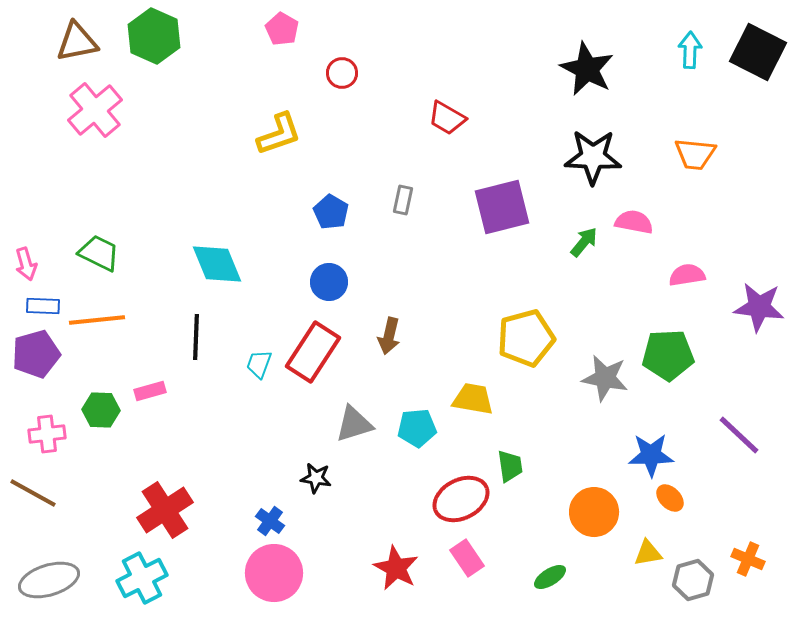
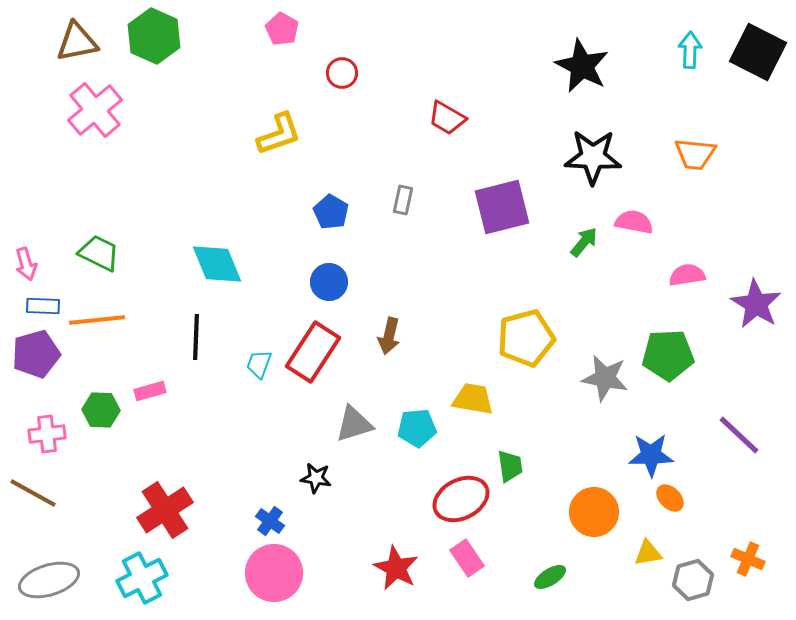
black star at (587, 69): moved 5 px left, 3 px up
purple star at (759, 307): moved 3 px left, 3 px up; rotated 24 degrees clockwise
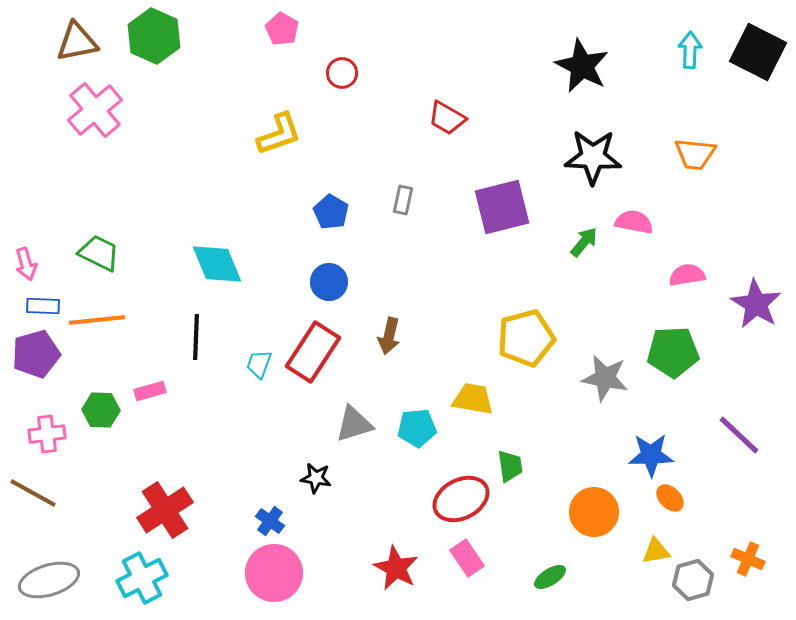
green pentagon at (668, 355): moved 5 px right, 3 px up
yellow triangle at (648, 553): moved 8 px right, 2 px up
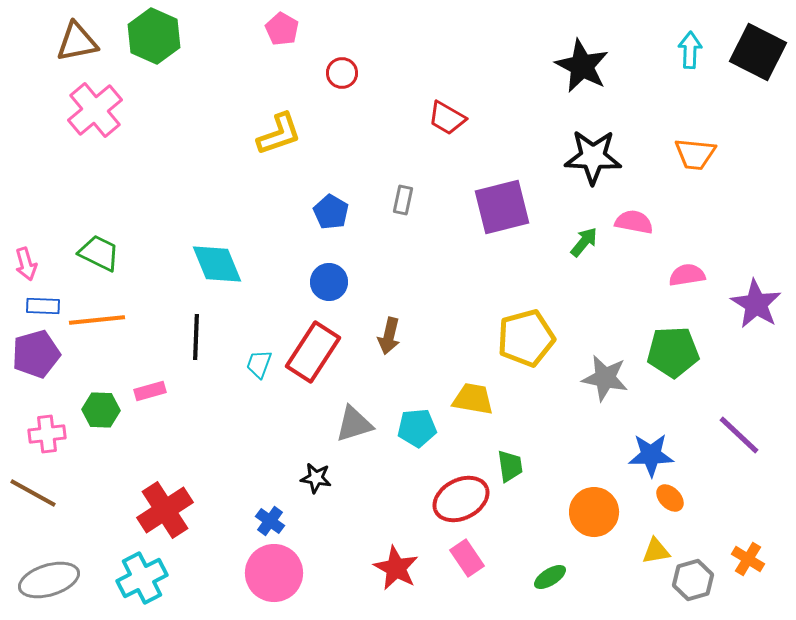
orange cross at (748, 559): rotated 8 degrees clockwise
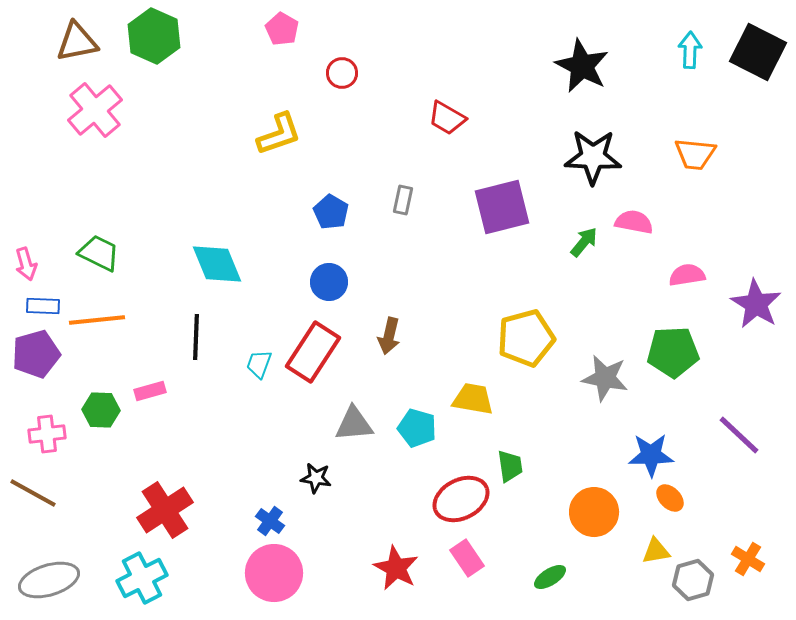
gray triangle at (354, 424): rotated 12 degrees clockwise
cyan pentagon at (417, 428): rotated 21 degrees clockwise
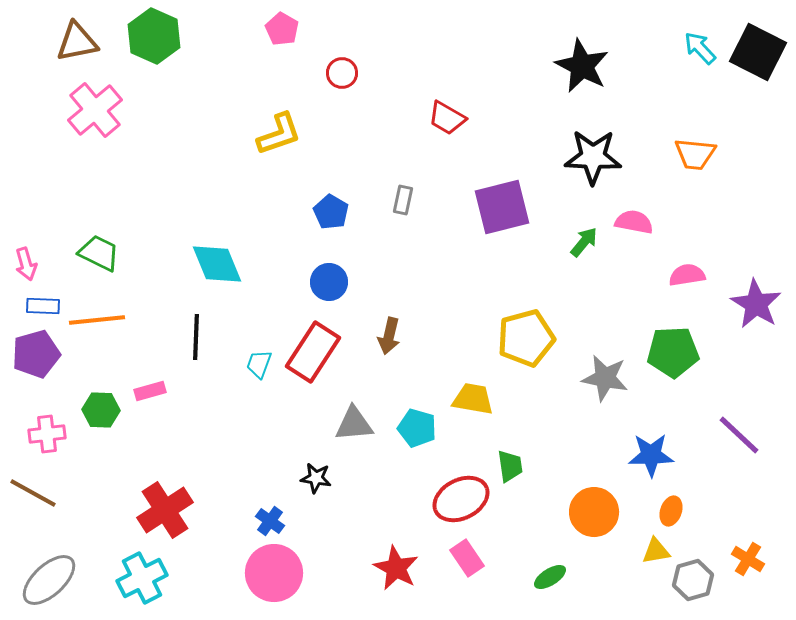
cyan arrow at (690, 50): moved 10 px right, 2 px up; rotated 45 degrees counterclockwise
orange ellipse at (670, 498): moved 1 px right, 13 px down; rotated 64 degrees clockwise
gray ellipse at (49, 580): rotated 26 degrees counterclockwise
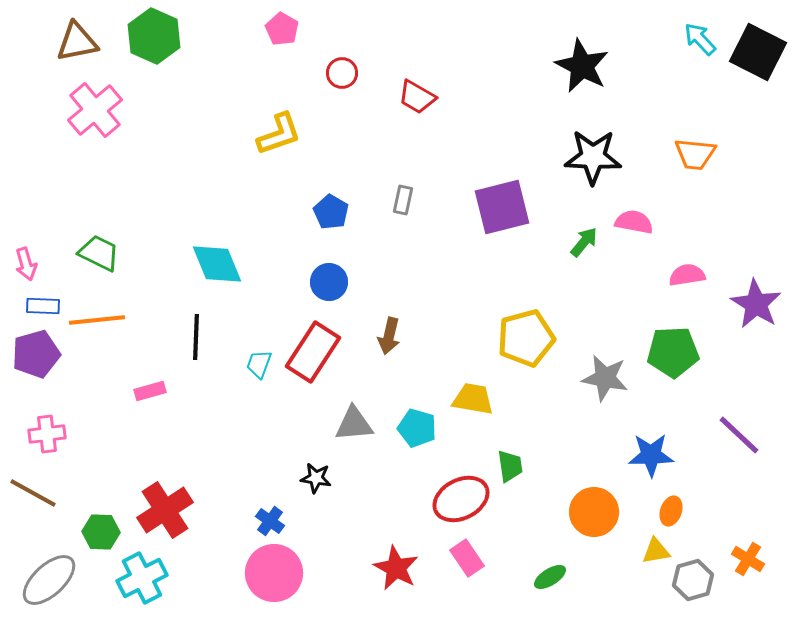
cyan arrow at (700, 48): moved 9 px up
red trapezoid at (447, 118): moved 30 px left, 21 px up
green hexagon at (101, 410): moved 122 px down
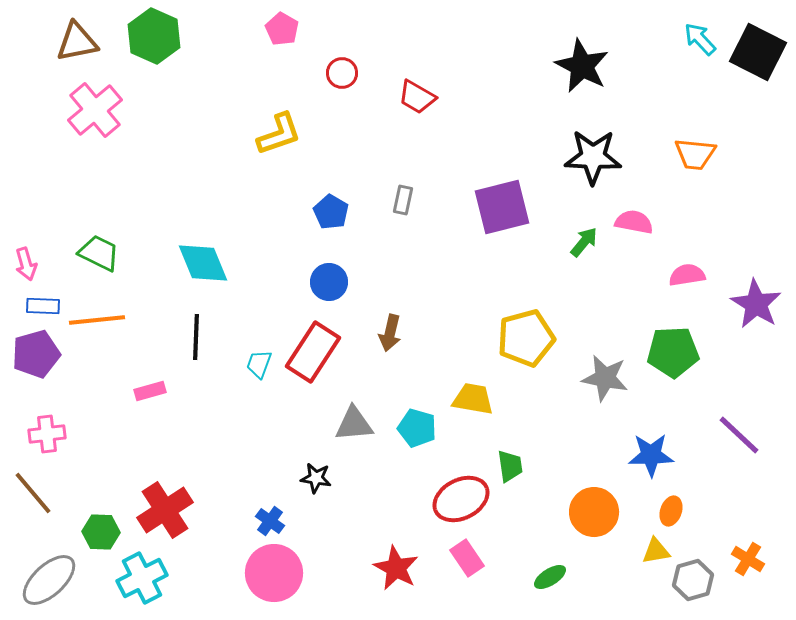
cyan diamond at (217, 264): moved 14 px left, 1 px up
brown arrow at (389, 336): moved 1 px right, 3 px up
brown line at (33, 493): rotated 21 degrees clockwise
